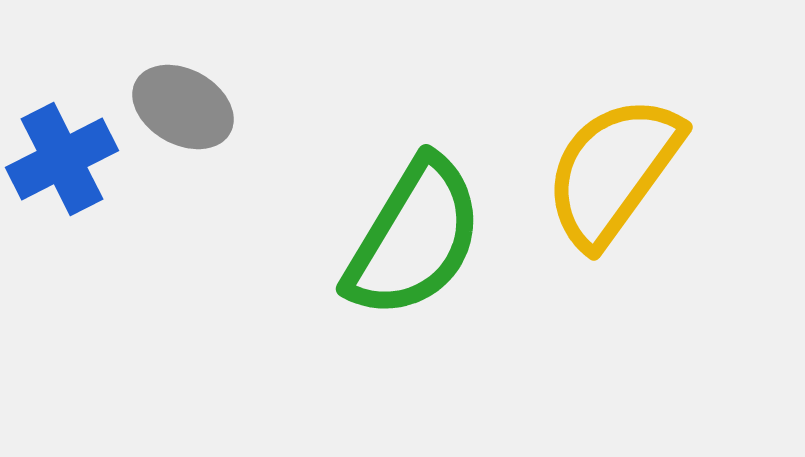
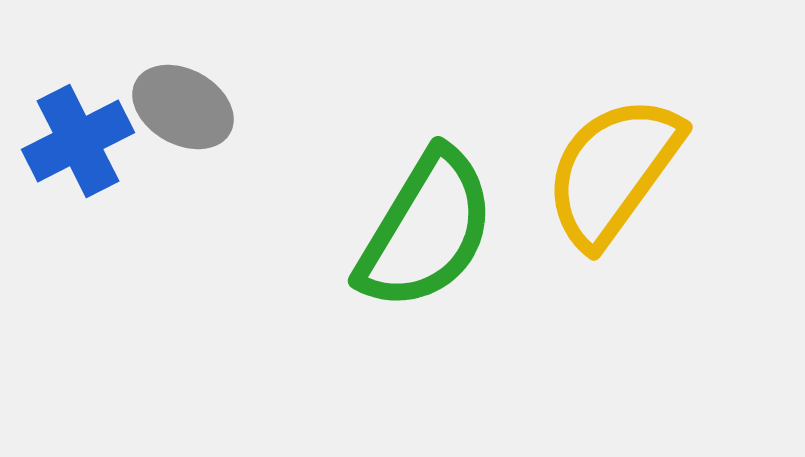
blue cross: moved 16 px right, 18 px up
green semicircle: moved 12 px right, 8 px up
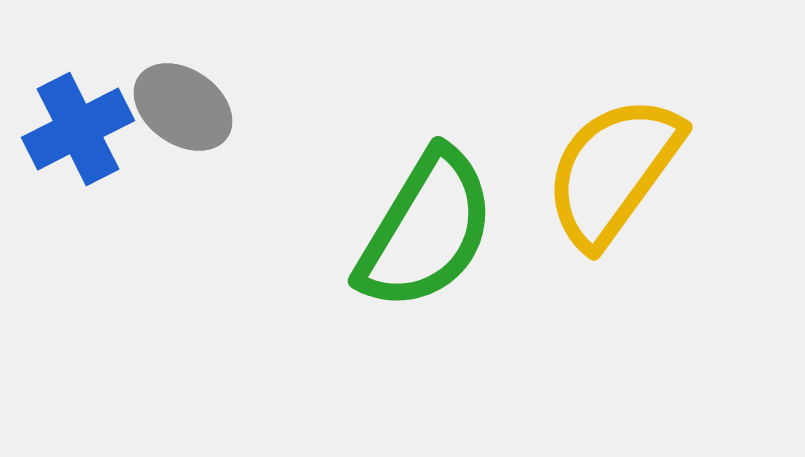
gray ellipse: rotated 6 degrees clockwise
blue cross: moved 12 px up
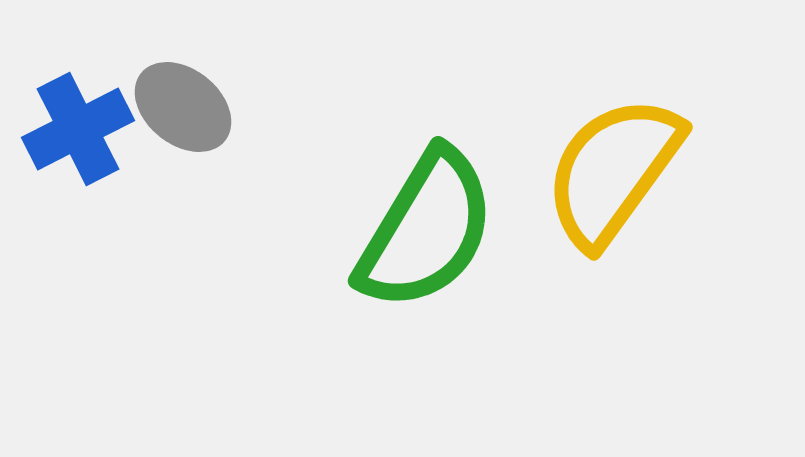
gray ellipse: rotated 4 degrees clockwise
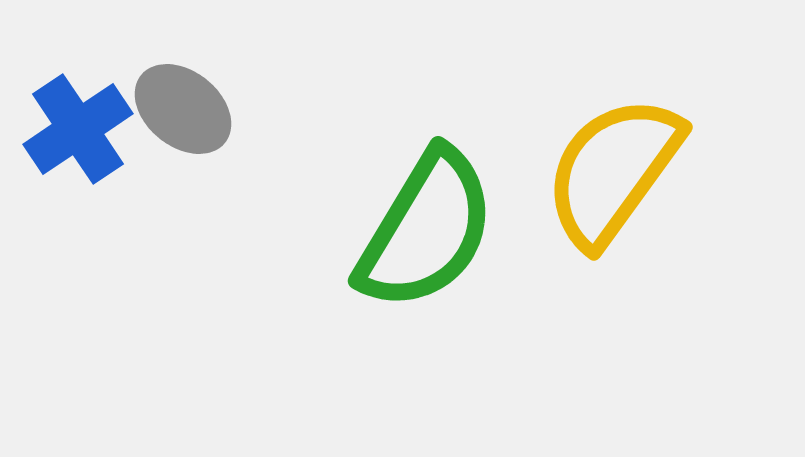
gray ellipse: moved 2 px down
blue cross: rotated 7 degrees counterclockwise
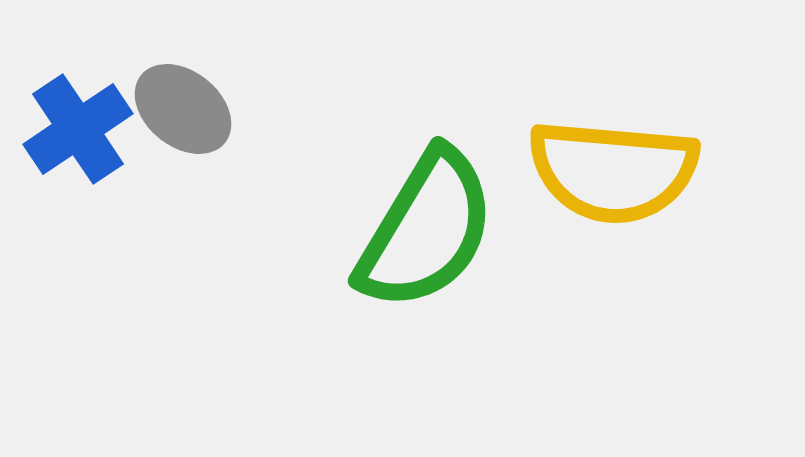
yellow semicircle: rotated 121 degrees counterclockwise
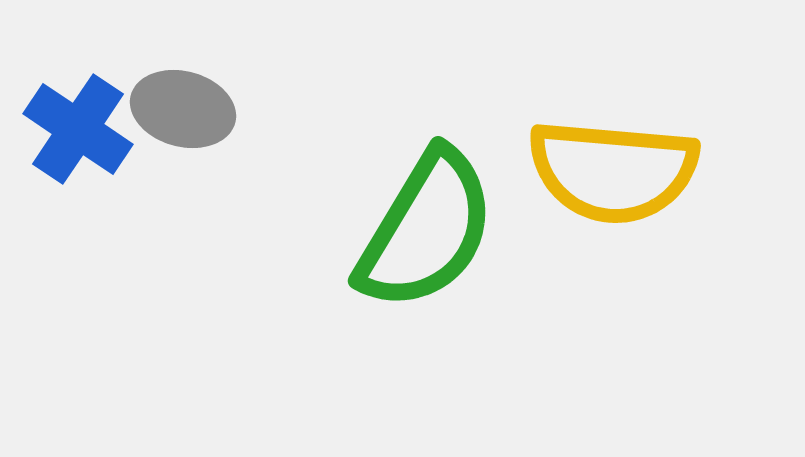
gray ellipse: rotated 24 degrees counterclockwise
blue cross: rotated 22 degrees counterclockwise
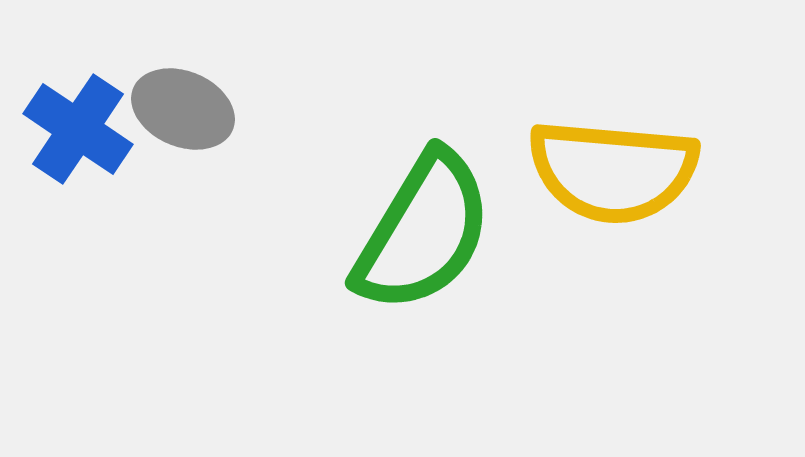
gray ellipse: rotated 8 degrees clockwise
green semicircle: moved 3 px left, 2 px down
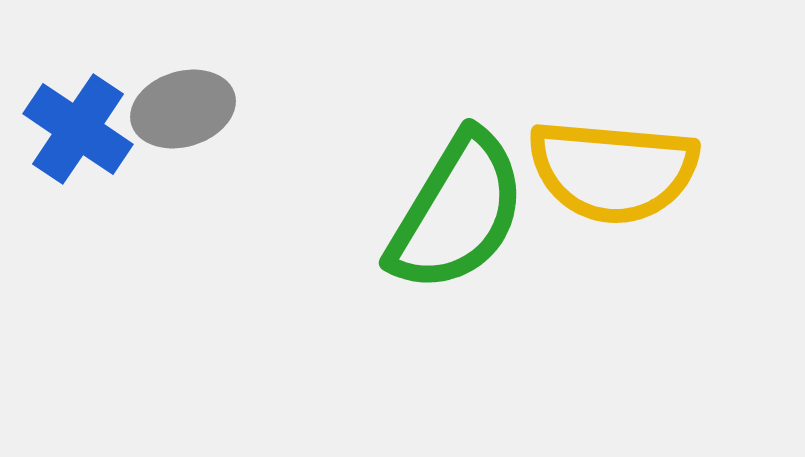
gray ellipse: rotated 40 degrees counterclockwise
green semicircle: moved 34 px right, 20 px up
